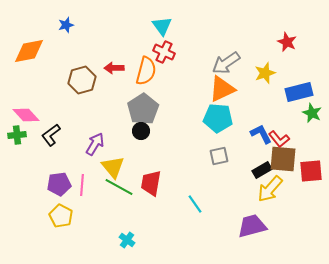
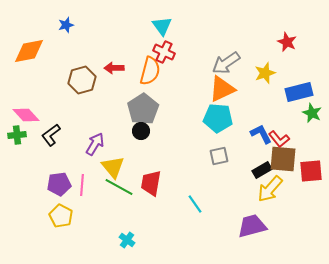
orange semicircle: moved 4 px right
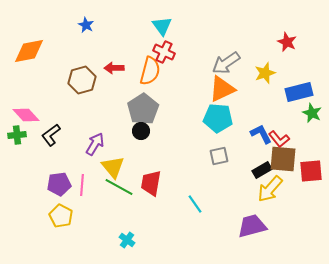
blue star: moved 20 px right; rotated 28 degrees counterclockwise
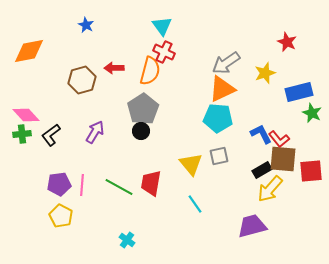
green cross: moved 5 px right, 1 px up
purple arrow: moved 12 px up
yellow triangle: moved 78 px right, 3 px up
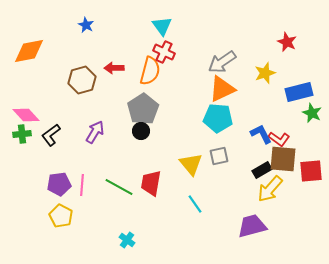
gray arrow: moved 4 px left, 1 px up
red L-shape: rotated 15 degrees counterclockwise
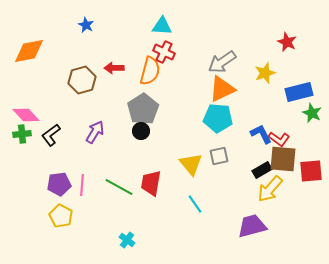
cyan triangle: rotated 50 degrees counterclockwise
